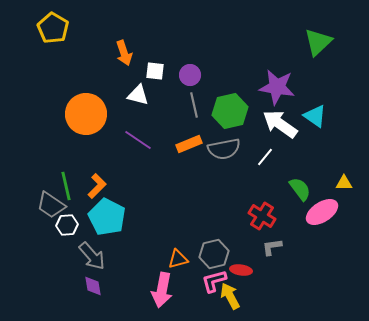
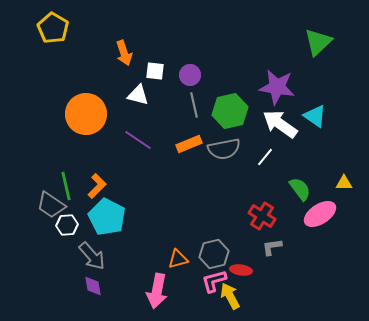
pink ellipse: moved 2 px left, 2 px down
pink arrow: moved 5 px left, 1 px down
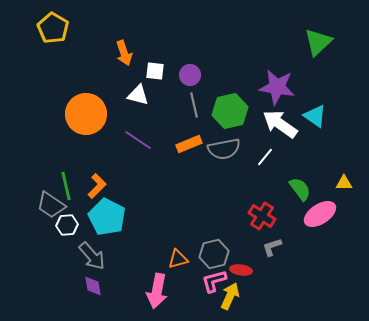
gray L-shape: rotated 10 degrees counterclockwise
yellow arrow: rotated 52 degrees clockwise
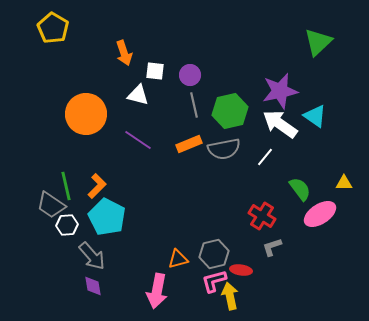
purple star: moved 3 px right, 4 px down; rotated 21 degrees counterclockwise
yellow arrow: rotated 36 degrees counterclockwise
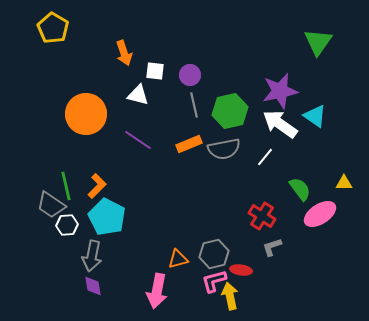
green triangle: rotated 12 degrees counterclockwise
gray arrow: rotated 52 degrees clockwise
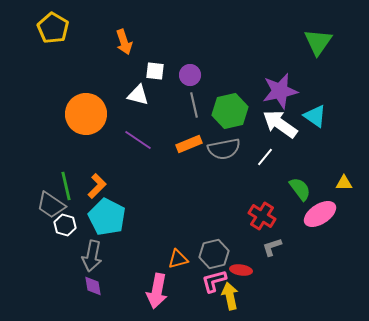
orange arrow: moved 11 px up
white hexagon: moved 2 px left; rotated 20 degrees clockwise
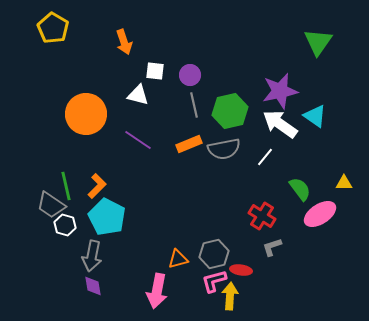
yellow arrow: rotated 16 degrees clockwise
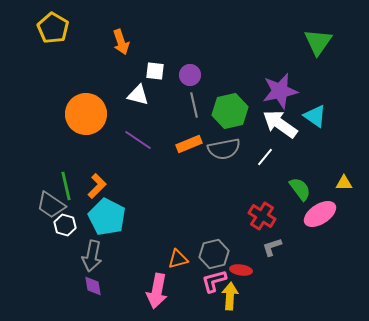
orange arrow: moved 3 px left
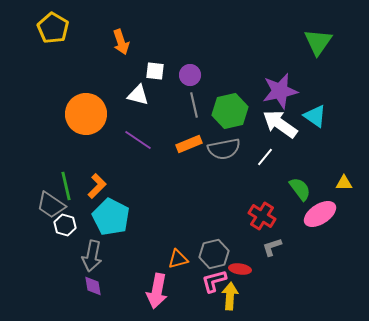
cyan pentagon: moved 4 px right
red ellipse: moved 1 px left, 1 px up
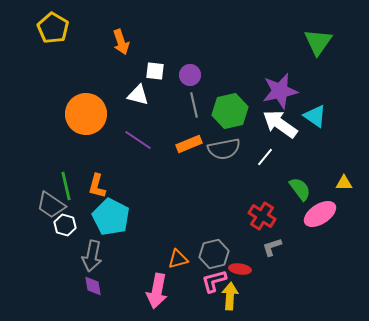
orange L-shape: rotated 150 degrees clockwise
